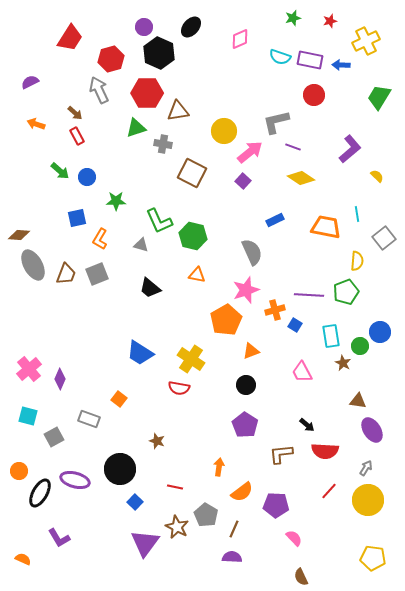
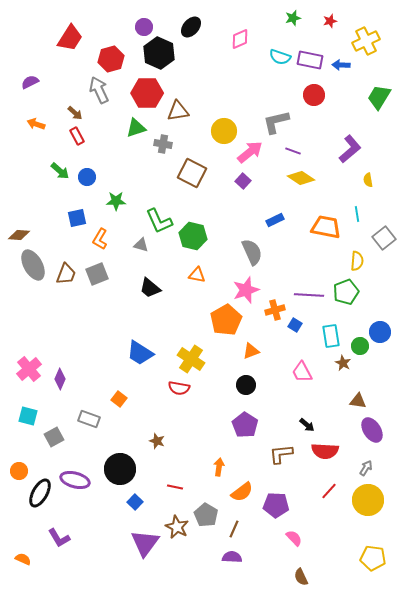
purple line at (293, 147): moved 4 px down
yellow semicircle at (377, 176): moved 9 px left, 4 px down; rotated 144 degrees counterclockwise
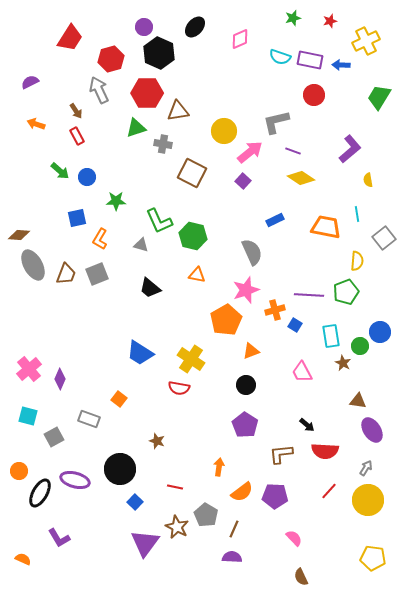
black ellipse at (191, 27): moved 4 px right
brown arrow at (75, 113): moved 1 px right, 2 px up; rotated 14 degrees clockwise
purple pentagon at (276, 505): moved 1 px left, 9 px up
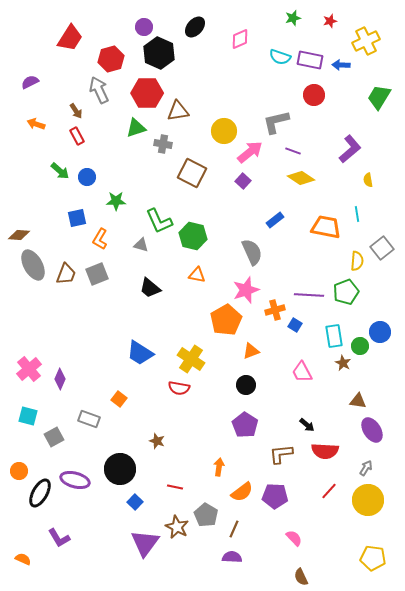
blue rectangle at (275, 220): rotated 12 degrees counterclockwise
gray square at (384, 238): moved 2 px left, 10 px down
cyan rectangle at (331, 336): moved 3 px right
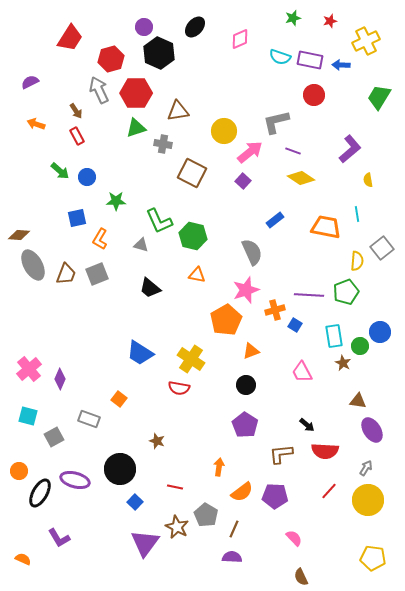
red hexagon at (147, 93): moved 11 px left
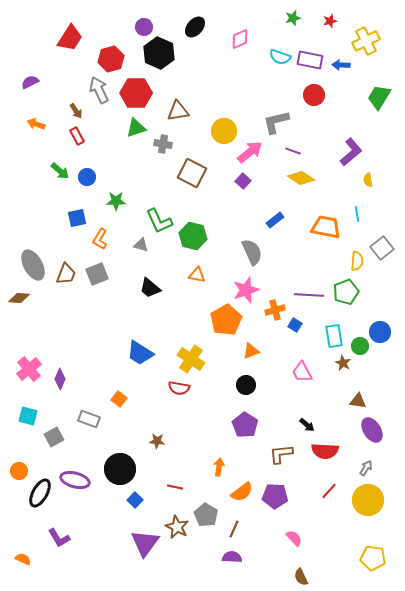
purple L-shape at (350, 149): moved 1 px right, 3 px down
brown diamond at (19, 235): moved 63 px down
brown star at (157, 441): rotated 14 degrees counterclockwise
blue square at (135, 502): moved 2 px up
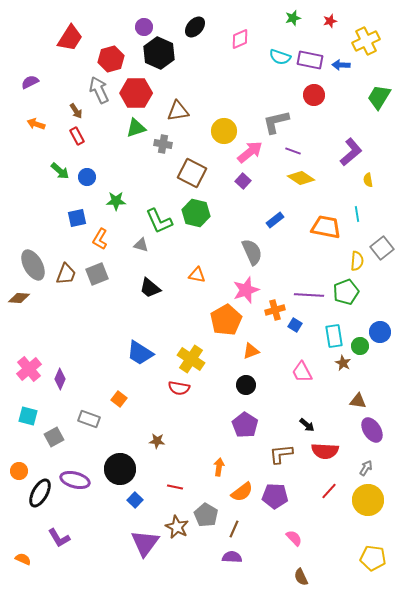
green hexagon at (193, 236): moved 3 px right, 23 px up
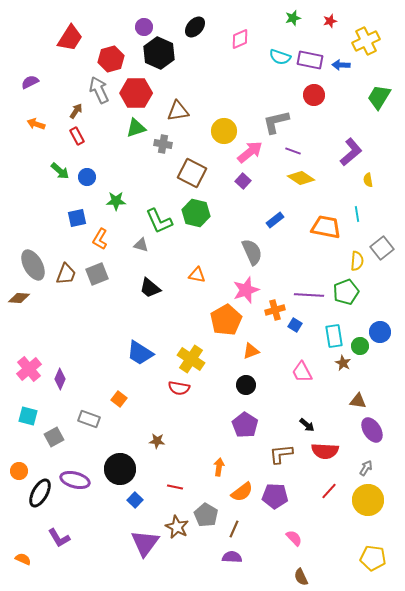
brown arrow at (76, 111): rotated 112 degrees counterclockwise
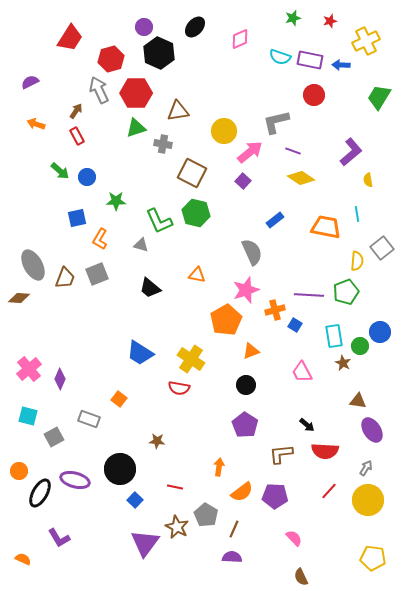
brown trapezoid at (66, 274): moved 1 px left, 4 px down
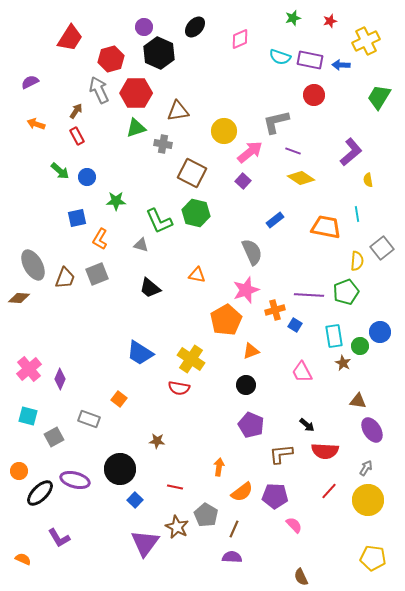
purple pentagon at (245, 425): moved 6 px right; rotated 10 degrees counterclockwise
black ellipse at (40, 493): rotated 16 degrees clockwise
pink semicircle at (294, 538): moved 13 px up
